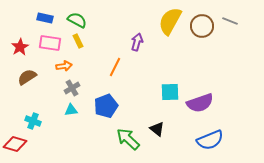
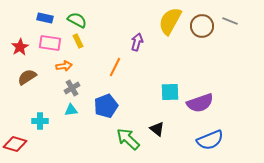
cyan cross: moved 7 px right; rotated 21 degrees counterclockwise
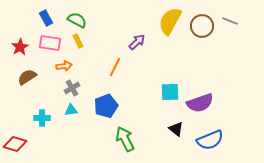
blue rectangle: moved 1 px right; rotated 49 degrees clockwise
purple arrow: rotated 30 degrees clockwise
cyan cross: moved 2 px right, 3 px up
black triangle: moved 19 px right
green arrow: moved 3 px left; rotated 20 degrees clockwise
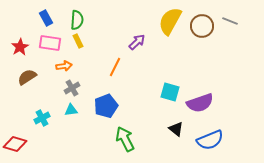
green semicircle: rotated 66 degrees clockwise
cyan square: rotated 18 degrees clockwise
cyan cross: rotated 28 degrees counterclockwise
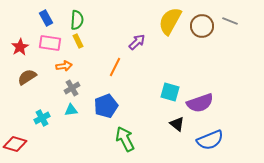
black triangle: moved 1 px right, 5 px up
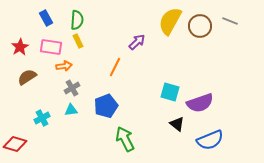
brown circle: moved 2 px left
pink rectangle: moved 1 px right, 4 px down
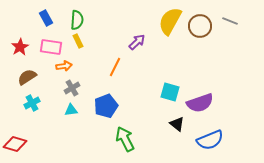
cyan cross: moved 10 px left, 15 px up
